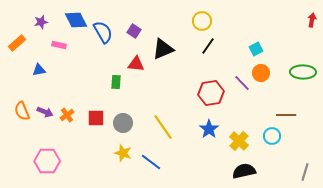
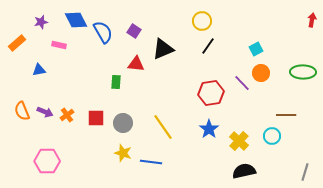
blue line: rotated 30 degrees counterclockwise
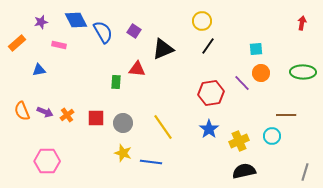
red arrow: moved 10 px left, 3 px down
cyan square: rotated 24 degrees clockwise
red triangle: moved 1 px right, 5 px down
yellow cross: rotated 24 degrees clockwise
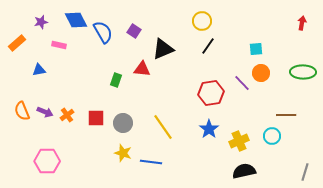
red triangle: moved 5 px right
green rectangle: moved 2 px up; rotated 16 degrees clockwise
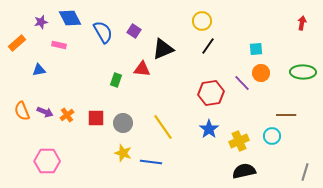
blue diamond: moved 6 px left, 2 px up
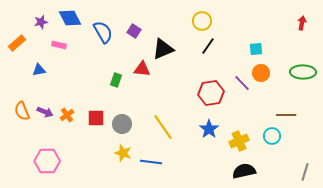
gray circle: moved 1 px left, 1 px down
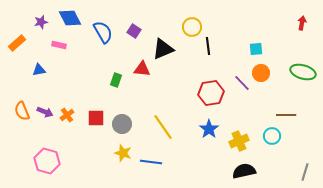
yellow circle: moved 10 px left, 6 px down
black line: rotated 42 degrees counterclockwise
green ellipse: rotated 15 degrees clockwise
pink hexagon: rotated 15 degrees clockwise
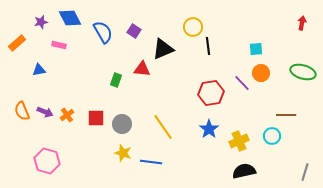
yellow circle: moved 1 px right
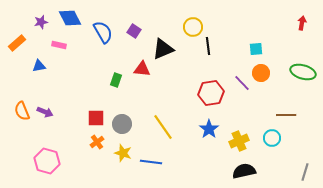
blue triangle: moved 4 px up
orange cross: moved 30 px right, 27 px down
cyan circle: moved 2 px down
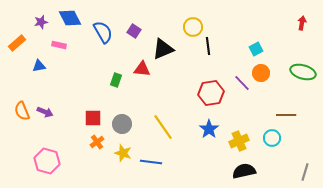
cyan square: rotated 24 degrees counterclockwise
red square: moved 3 px left
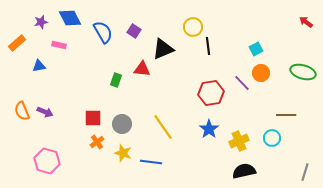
red arrow: moved 4 px right, 1 px up; rotated 64 degrees counterclockwise
